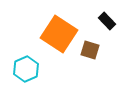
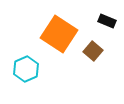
black rectangle: rotated 24 degrees counterclockwise
brown square: moved 3 px right, 1 px down; rotated 24 degrees clockwise
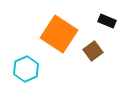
brown square: rotated 12 degrees clockwise
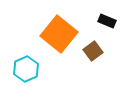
orange square: rotated 6 degrees clockwise
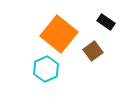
black rectangle: moved 1 px left, 1 px down; rotated 12 degrees clockwise
cyan hexagon: moved 20 px right
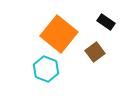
brown square: moved 2 px right, 1 px down
cyan hexagon: rotated 15 degrees counterclockwise
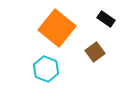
black rectangle: moved 3 px up
orange square: moved 2 px left, 6 px up
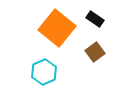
black rectangle: moved 11 px left
cyan hexagon: moved 2 px left, 3 px down; rotated 15 degrees clockwise
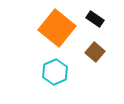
brown square: rotated 12 degrees counterclockwise
cyan hexagon: moved 11 px right
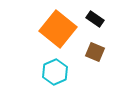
orange square: moved 1 px right, 1 px down
brown square: rotated 18 degrees counterclockwise
